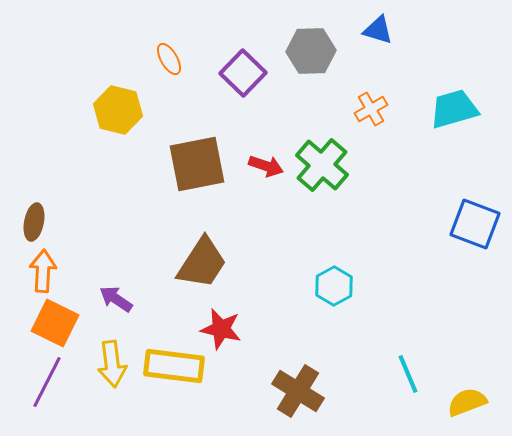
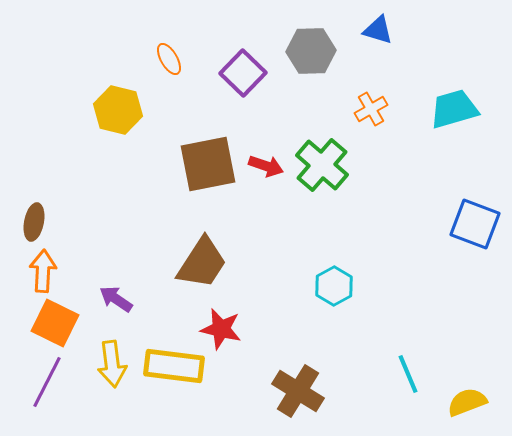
brown square: moved 11 px right
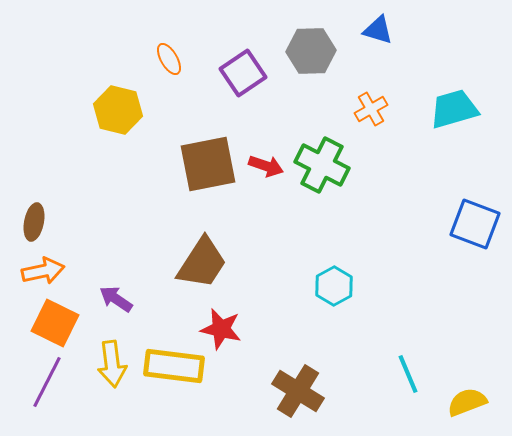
purple square: rotated 12 degrees clockwise
green cross: rotated 14 degrees counterclockwise
orange arrow: rotated 75 degrees clockwise
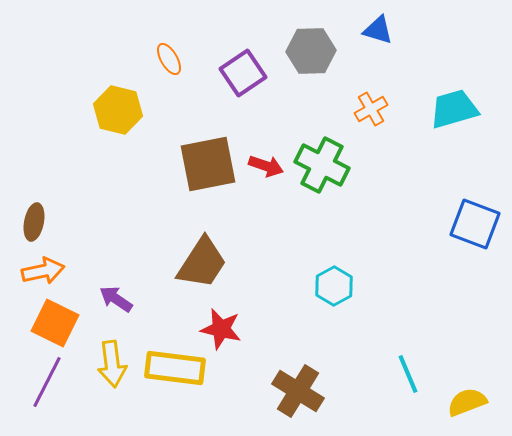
yellow rectangle: moved 1 px right, 2 px down
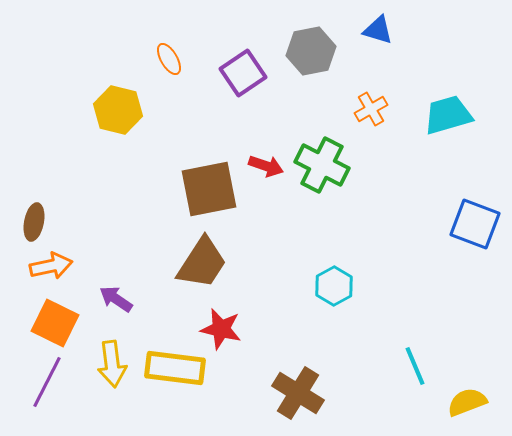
gray hexagon: rotated 9 degrees counterclockwise
cyan trapezoid: moved 6 px left, 6 px down
brown square: moved 1 px right, 25 px down
orange arrow: moved 8 px right, 5 px up
cyan line: moved 7 px right, 8 px up
brown cross: moved 2 px down
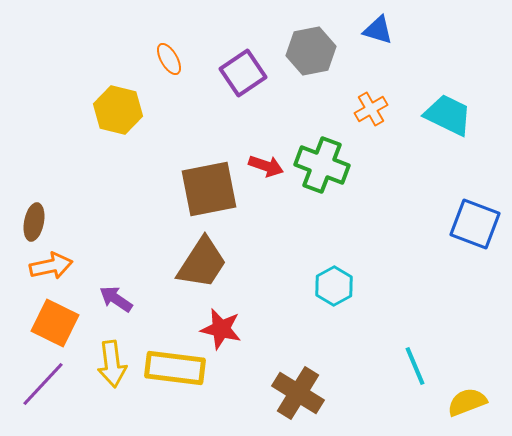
cyan trapezoid: rotated 42 degrees clockwise
green cross: rotated 6 degrees counterclockwise
purple line: moved 4 px left, 2 px down; rotated 16 degrees clockwise
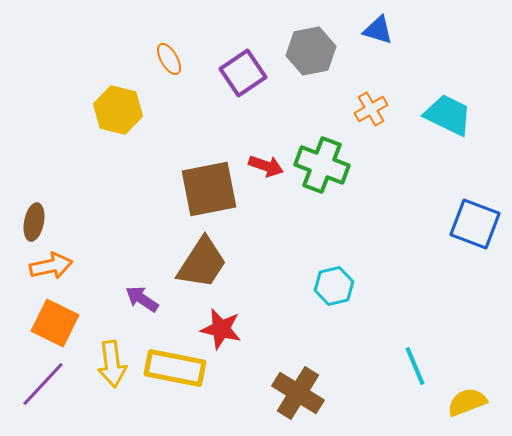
cyan hexagon: rotated 15 degrees clockwise
purple arrow: moved 26 px right
yellow rectangle: rotated 4 degrees clockwise
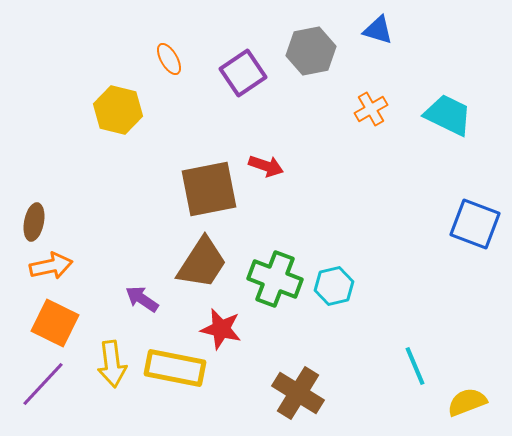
green cross: moved 47 px left, 114 px down
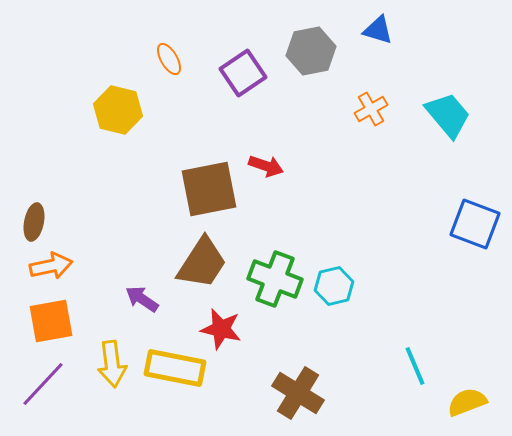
cyan trapezoid: rotated 24 degrees clockwise
orange square: moved 4 px left, 2 px up; rotated 36 degrees counterclockwise
